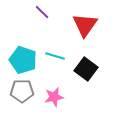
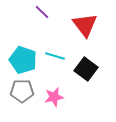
red triangle: rotated 12 degrees counterclockwise
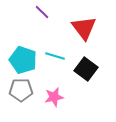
red triangle: moved 1 px left, 3 px down
gray pentagon: moved 1 px left, 1 px up
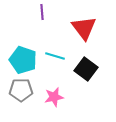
purple line: rotated 42 degrees clockwise
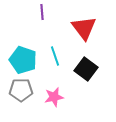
cyan line: rotated 54 degrees clockwise
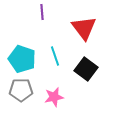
cyan pentagon: moved 1 px left, 1 px up
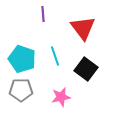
purple line: moved 1 px right, 2 px down
red triangle: moved 1 px left
pink star: moved 7 px right
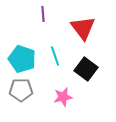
pink star: moved 2 px right
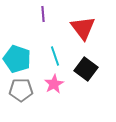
cyan pentagon: moved 5 px left
pink star: moved 9 px left, 13 px up; rotated 18 degrees counterclockwise
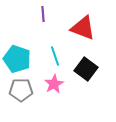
red triangle: rotated 32 degrees counterclockwise
